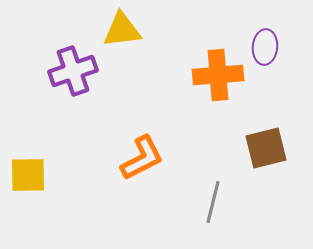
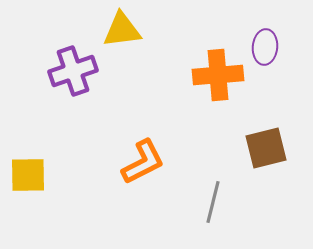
orange L-shape: moved 1 px right, 4 px down
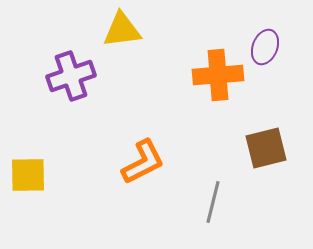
purple ellipse: rotated 16 degrees clockwise
purple cross: moved 2 px left, 5 px down
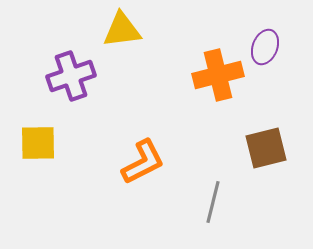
orange cross: rotated 9 degrees counterclockwise
yellow square: moved 10 px right, 32 px up
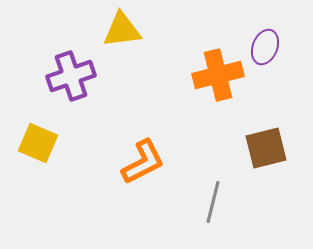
yellow square: rotated 24 degrees clockwise
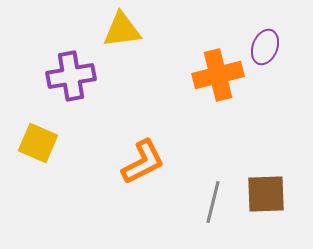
purple cross: rotated 9 degrees clockwise
brown square: moved 46 px down; rotated 12 degrees clockwise
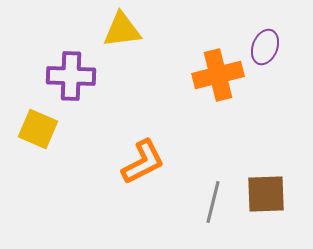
purple cross: rotated 12 degrees clockwise
yellow square: moved 14 px up
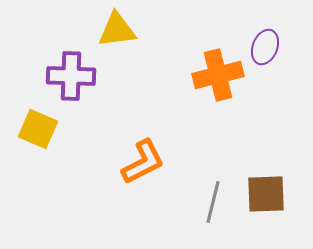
yellow triangle: moved 5 px left
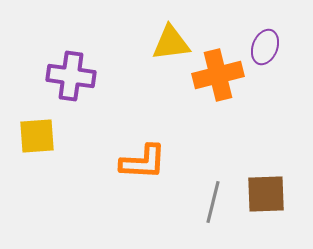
yellow triangle: moved 54 px right, 13 px down
purple cross: rotated 6 degrees clockwise
yellow square: moved 1 px left, 7 px down; rotated 27 degrees counterclockwise
orange L-shape: rotated 30 degrees clockwise
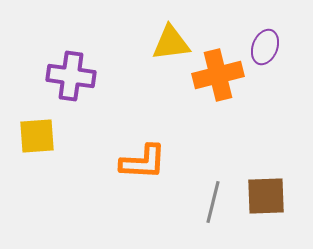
brown square: moved 2 px down
